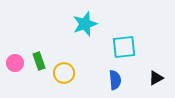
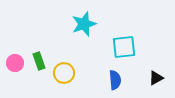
cyan star: moved 1 px left
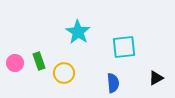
cyan star: moved 6 px left, 8 px down; rotated 20 degrees counterclockwise
blue semicircle: moved 2 px left, 3 px down
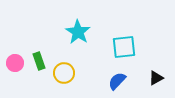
blue semicircle: moved 4 px right, 2 px up; rotated 132 degrees counterclockwise
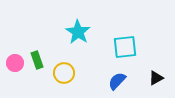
cyan square: moved 1 px right
green rectangle: moved 2 px left, 1 px up
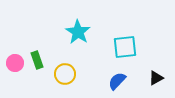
yellow circle: moved 1 px right, 1 px down
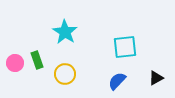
cyan star: moved 13 px left
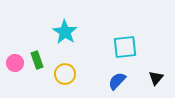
black triangle: rotated 21 degrees counterclockwise
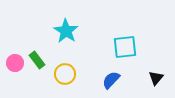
cyan star: moved 1 px right, 1 px up
green rectangle: rotated 18 degrees counterclockwise
blue semicircle: moved 6 px left, 1 px up
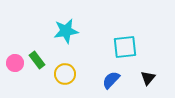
cyan star: rotated 30 degrees clockwise
black triangle: moved 8 px left
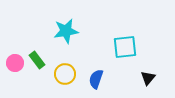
blue semicircle: moved 15 px left, 1 px up; rotated 24 degrees counterclockwise
